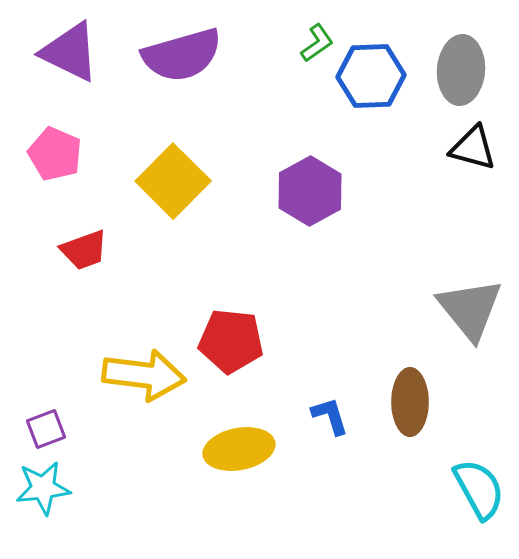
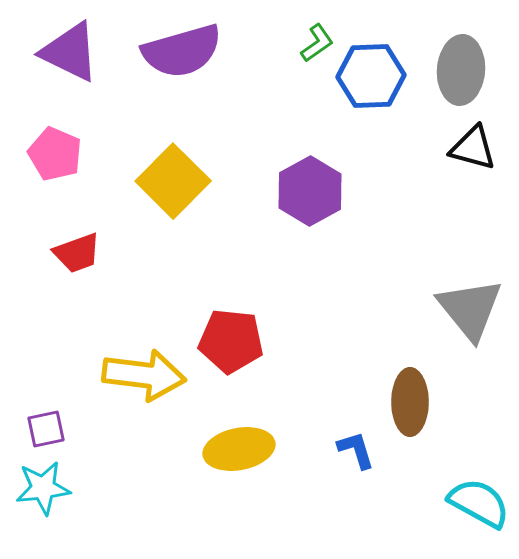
purple semicircle: moved 4 px up
red trapezoid: moved 7 px left, 3 px down
blue L-shape: moved 26 px right, 34 px down
purple square: rotated 9 degrees clockwise
cyan semicircle: moved 14 px down; rotated 32 degrees counterclockwise
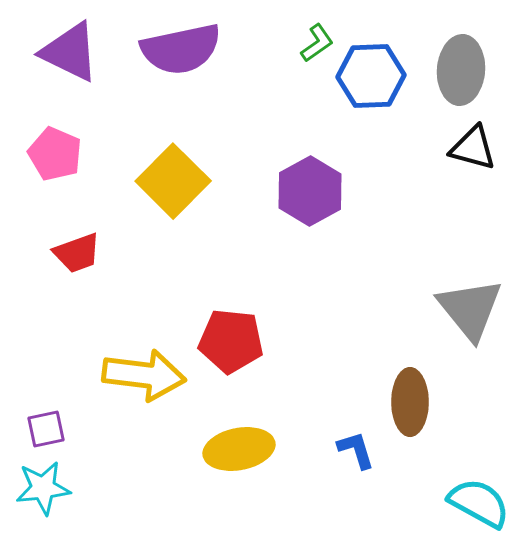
purple semicircle: moved 1 px left, 2 px up; rotated 4 degrees clockwise
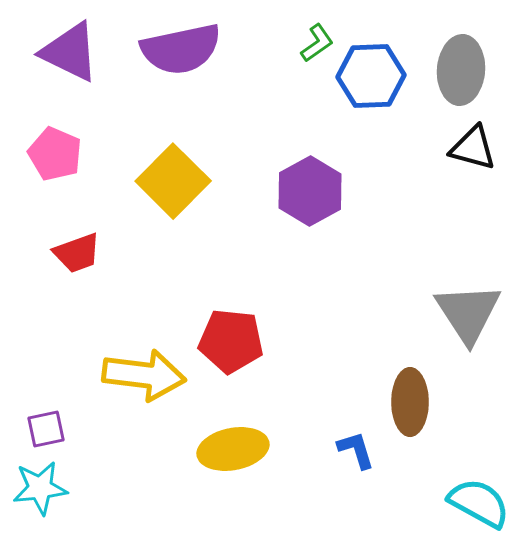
gray triangle: moved 2 px left, 4 px down; rotated 6 degrees clockwise
yellow ellipse: moved 6 px left
cyan star: moved 3 px left
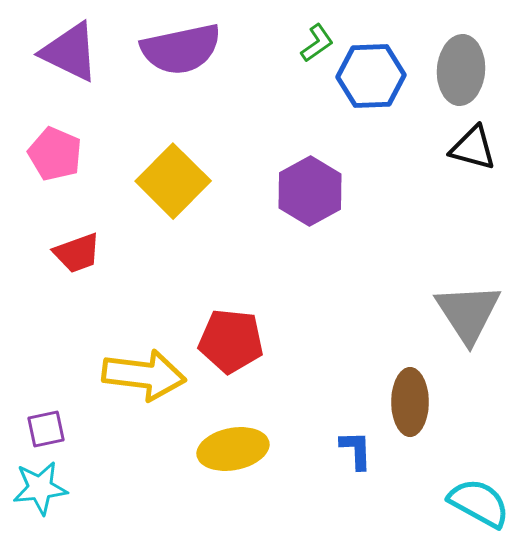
blue L-shape: rotated 15 degrees clockwise
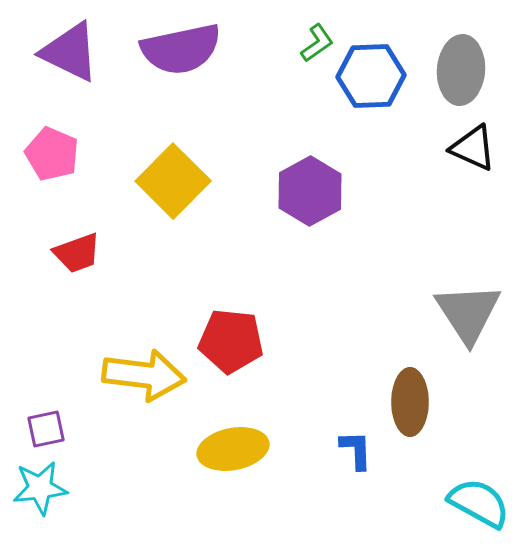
black triangle: rotated 9 degrees clockwise
pink pentagon: moved 3 px left
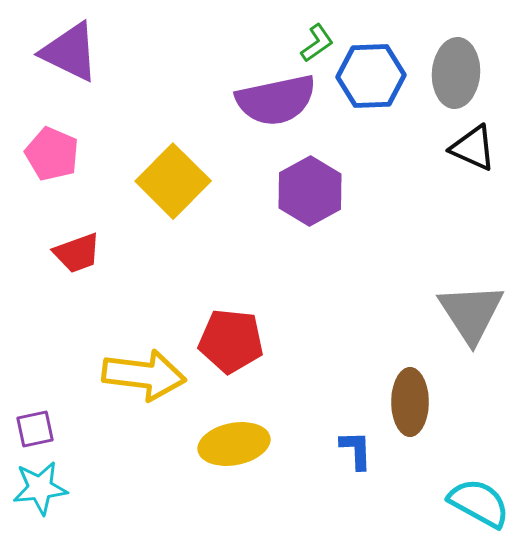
purple semicircle: moved 95 px right, 51 px down
gray ellipse: moved 5 px left, 3 px down
gray triangle: moved 3 px right
purple square: moved 11 px left
yellow ellipse: moved 1 px right, 5 px up
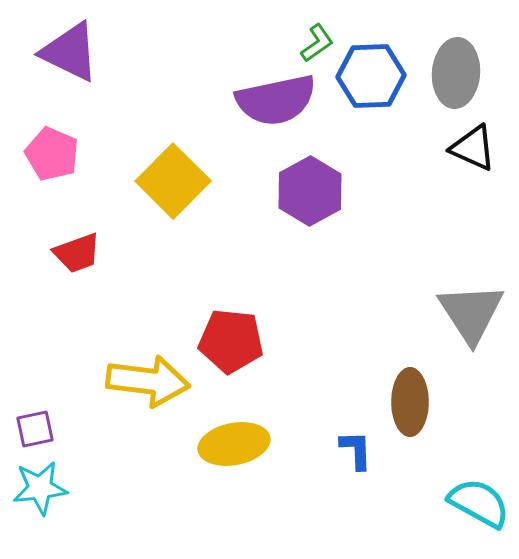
yellow arrow: moved 4 px right, 6 px down
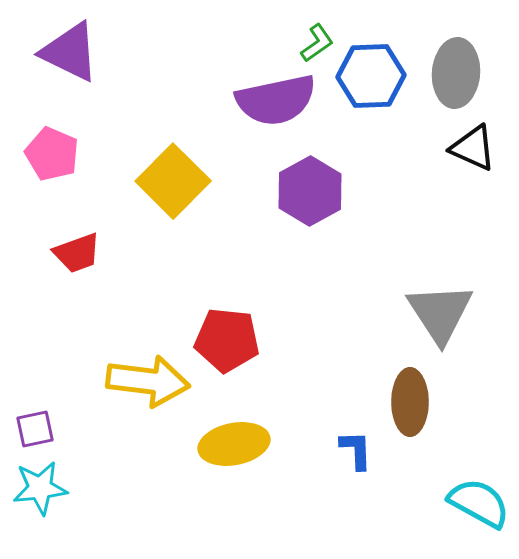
gray triangle: moved 31 px left
red pentagon: moved 4 px left, 1 px up
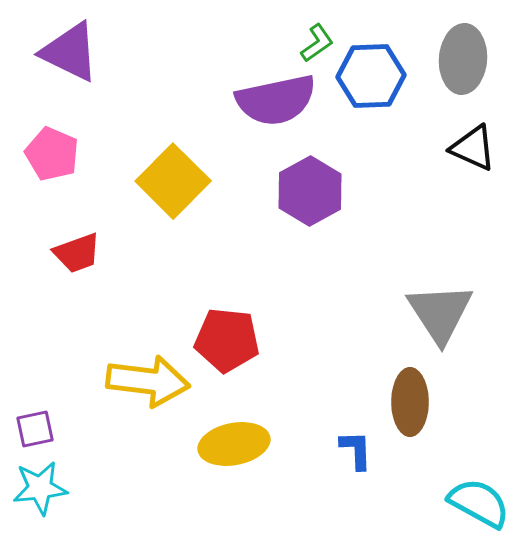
gray ellipse: moved 7 px right, 14 px up
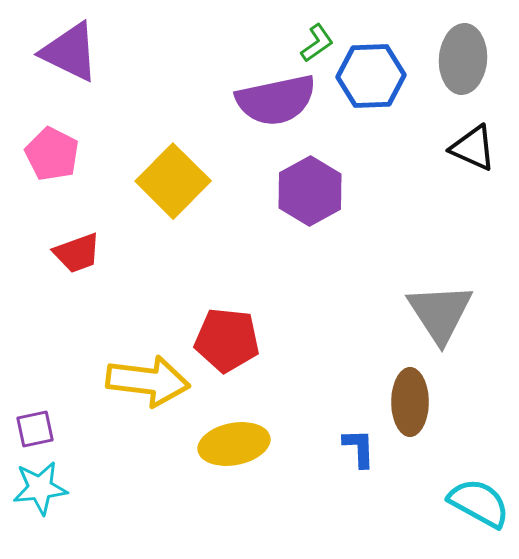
pink pentagon: rotated 4 degrees clockwise
blue L-shape: moved 3 px right, 2 px up
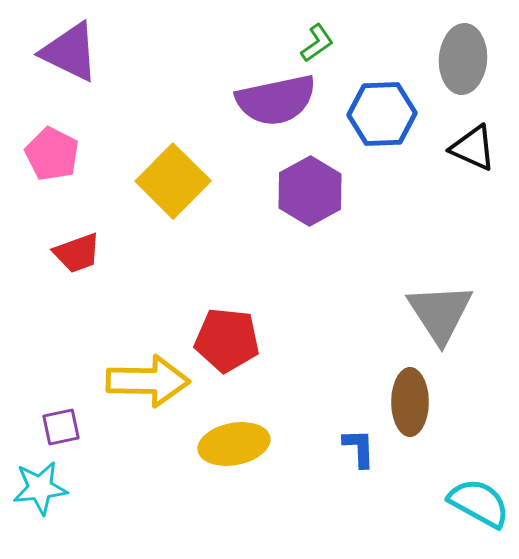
blue hexagon: moved 11 px right, 38 px down
yellow arrow: rotated 6 degrees counterclockwise
purple square: moved 26 px right, 2 px up
